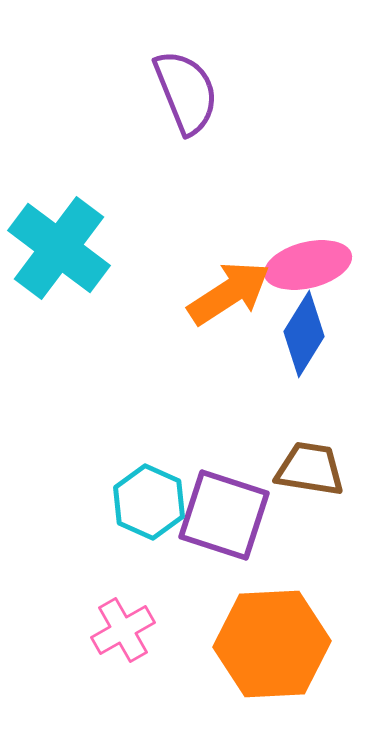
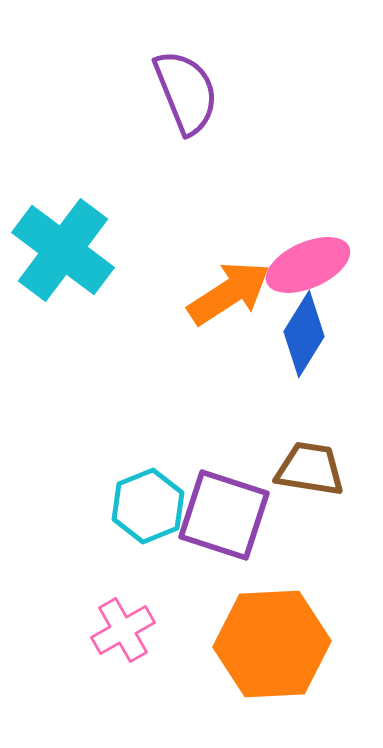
cyan cross: moved 4 px right, 2 px down
pink ellipse: rotated 10 degrees counterclockwise
cyan hexagon: moved 1 px left, 4 px down; rotated 14 degrees clockwise
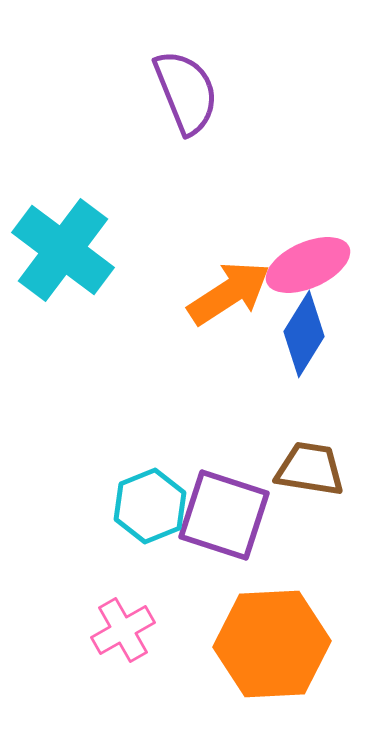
cyan hexagon: moved 2 px right
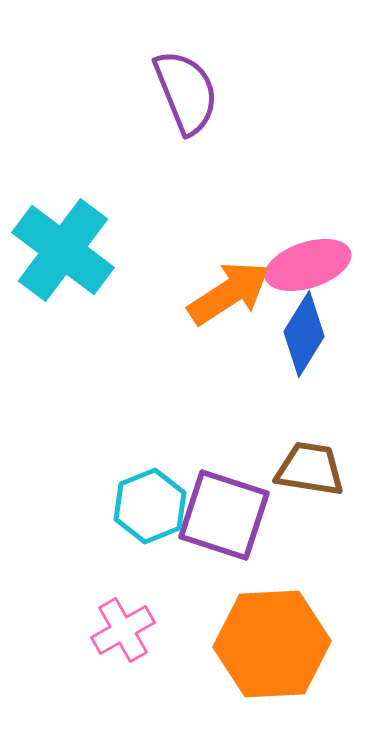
pink ellipse: rotated 6 degrees clockwise
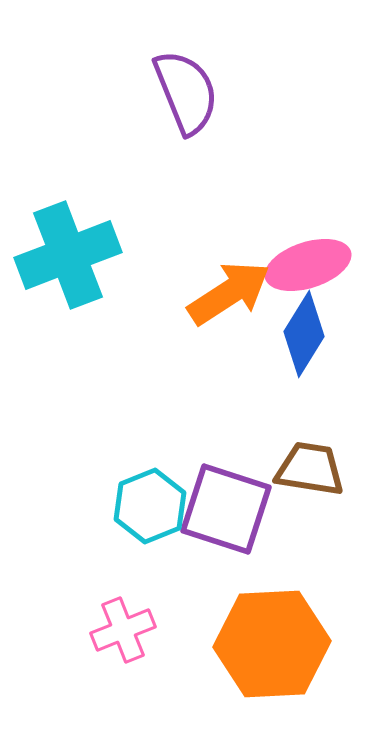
cyan cross: moved 5 px right, 5 px down; rotated 32 degrees clockwise
purple square: moved 2 px right, 6 px up
pink cross: rotated 8 degrees clockwise
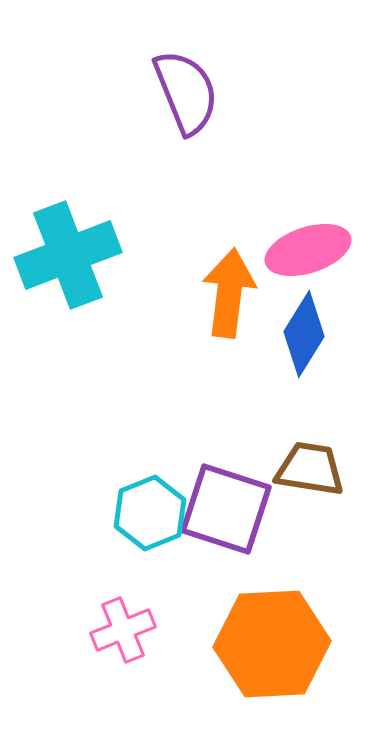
pink ellipse: moved 15 px up
orange arrow: rotated 50 degrees counterclockwise
cyan hexagon: moved 7 px down
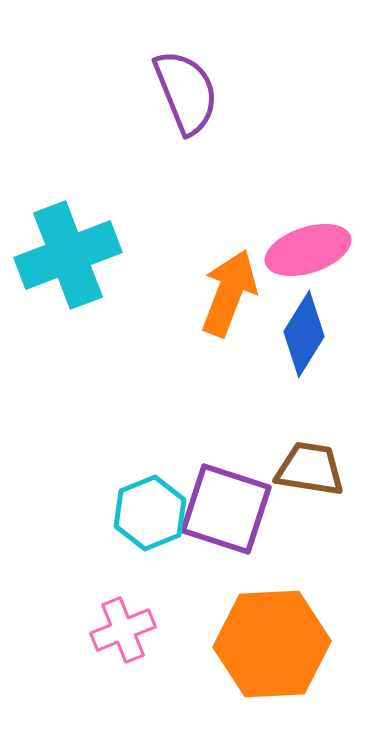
orange arrow: rotated 14 degrees clockwise
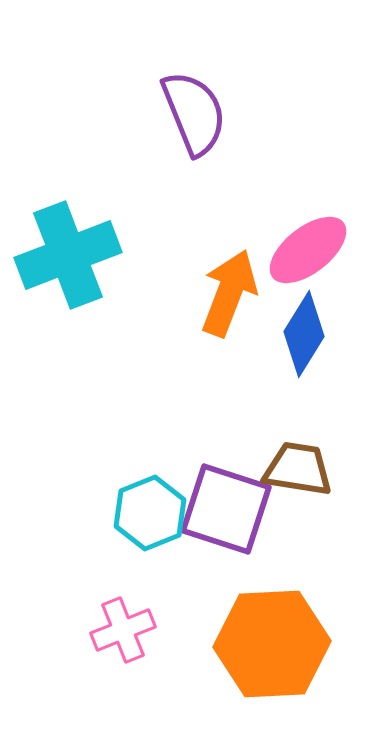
purple semicircle: moved 8 px right, 21 px down
pink ellipse: rotated 20 degrees counterclockwise
brown trapezoid: moved 12 px left
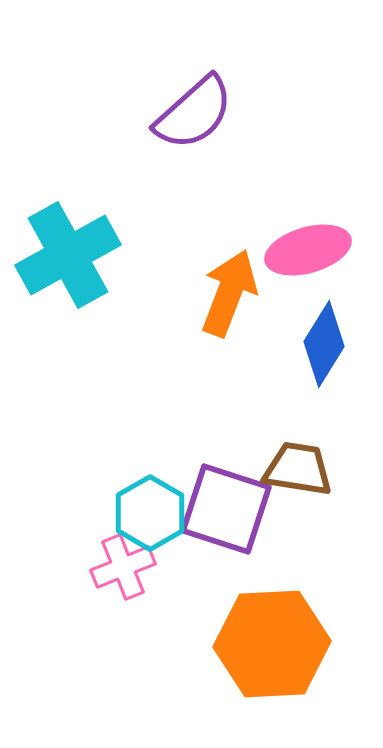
purple semicircle: rotated 70 degrees clockwise
pink ellipse: rotated 22 degrees clockwise
cyan cross: rotated 8 degrees counterclockwise
blue diamond: moved 20 px right, 10 px down
cyan hexagon: rotated 8 degrees counterclockwise
pink cross: moved 63 px up
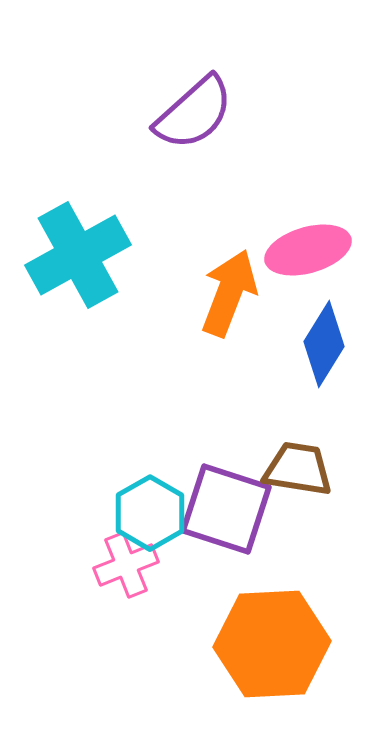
cyan cross: moved 10 px right
pink cross: moved 3 px right, 2 px up
